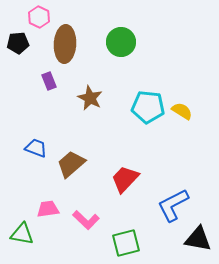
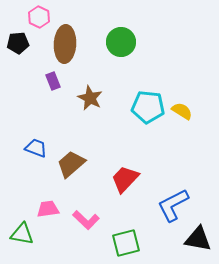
purple rectangle: moved 4 px right
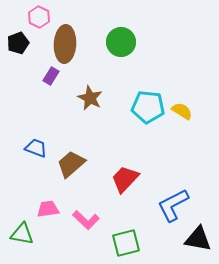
black pentagon: rotated 15 degrees counterclockwise
purple rectangle: moved 2 px left, 5 px up; rotated 54 degrees clockwise
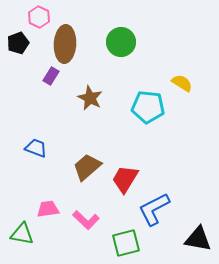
yellow semicircle: moved 28 px up
brown trapezoid: moved 16 px right, 3 px down
red trapezoid: rotated 12 degrees counterclockwise
blue L-shape: moved 19 px left, 4 px down
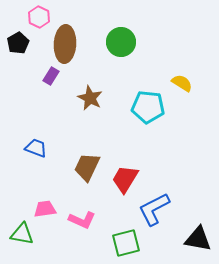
black pentagon: rotated 10 degrees counterclockwise
brown trapezoid: rotated 24 degrees counterclockwise
pink trapezoid: moved 3 px left
pink L-shape: moved 4 px left; rotated 20 degrees counterclockwise
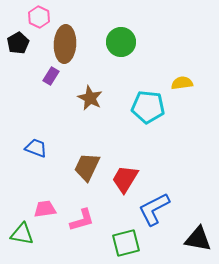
yellow semicircle: rotated 40 degrees counterclockwise
pink L-shape: rotated 40 degrees counterclockwise
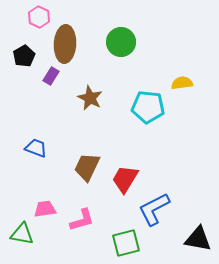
black pentagon: moved 6 px right, 13 px down
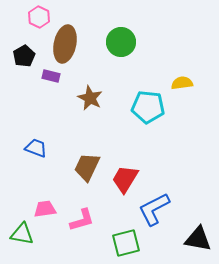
brown ellipse: rotated 9 degrees clockwise
purple rectangle: rotated 72 degrees clockwise
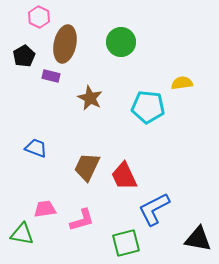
red trapezoid: moved 1 px left, 3 px up; rotated 56 degrees counterclockwise
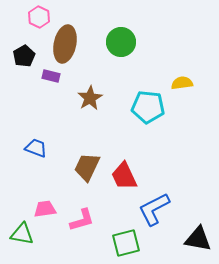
brown star: rotated 15 degrees clockwise
